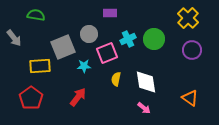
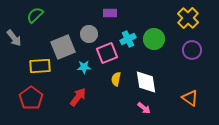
green semicircle: moved 1 px left; rotated 54 degrees counterclockwise
cyan star: moved 1 px down
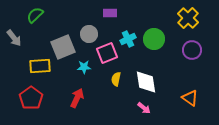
red arrow: moved 1 px left, 1 px down; rotated 12 degrees counterclockwise
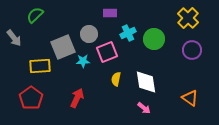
cyan cross: moved 6 px up
pink square: moved 1 px up
cyan star: moved 1 px left, 6 px up
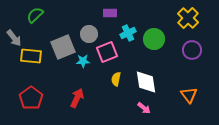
yellow rectangle: moved 9 px left, 10 px up; rotated 10 degrees clockwise
orange triangle: moved 1 px left, 3 px up; rotated 18 degrees clockwise
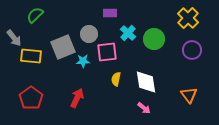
cyan cross: rotated 21 degrees counterclockwise
pink square: rotated 15 degrees clockwise
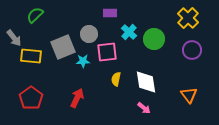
cyan cross: moved 1 px right, 1 px up
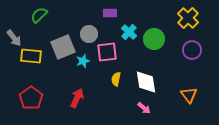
green semicircle: moved 4 px right
cyan star: rotated 16 degrees counterclockwise
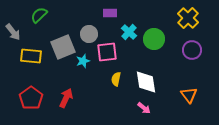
gray arrow: moved 1 px left, 6 px up
red arrow: moved 11 px left
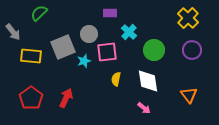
green semicircle: moved 2 px up
green circle: moved 11 px down
cyan star: moved 1 px right
white diamond: moved 2 px right, 1 px up
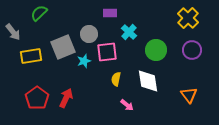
green circle: moved 2 px right
yellow rectangle: rotated 15 degrees counterclockwise
red pentagon: moved 6 px right
pink arrow: moved 17 px left, 3 px up
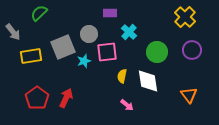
yellow cross: moved 3 px left, 1 px up
green circle: moved 1 px right, 2 px down
yellow semicircle: moved 6 px right, 3 px up
